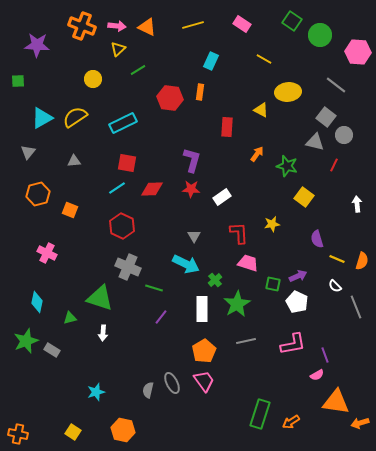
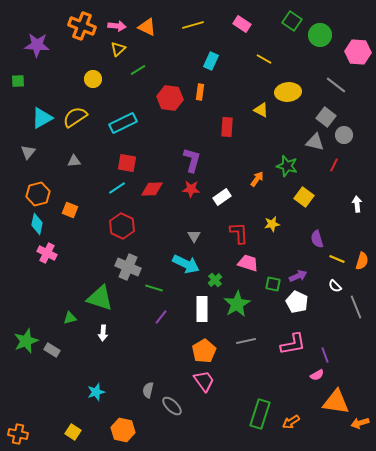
orange arrow at (257, 154): moved 25 px down
cyan diamond at (37, 302): moved 78 px up
gray ellipse at (172, 383): moved 23 px down; rotated 20 degrees counterclockwise
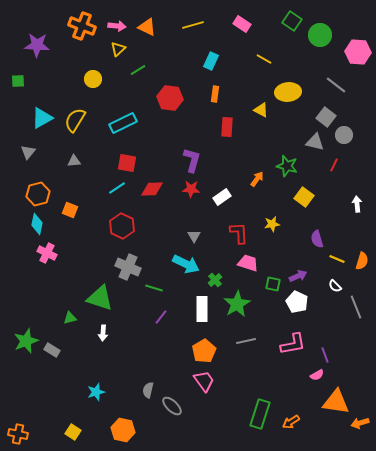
orange rectangle at (200, 92): moved 15 px right, 2 px down
yellow semicircle at (75, 117): moved 3 px down; rotated 25 degrees counterclockwise
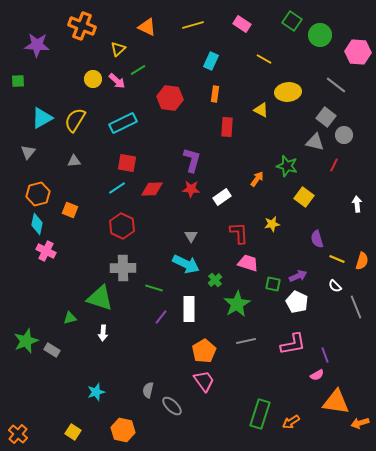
pink arrow at (117, 26): moved 55 px down; rotated 36 degrees clockwise
gray triangle at (194, 236): moved 3 px left
pink cross at (47, 253): moved 1 px left, 2 px up
gray cross at (128, 267): moved 5 px left, 1 px down; rotated 25 degrees counterclockwise
white rectangle at (202, 309): moved 13 px left
orange cross at (18, 434): rotated 30 degrees clockwise
